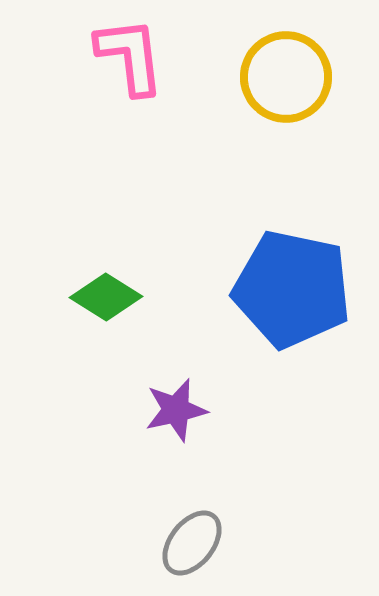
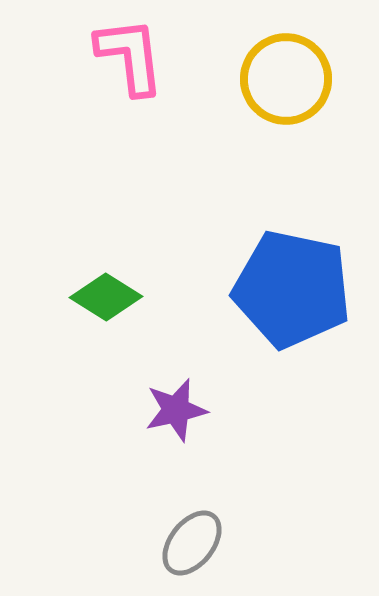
yellow circle: moved 2 px down
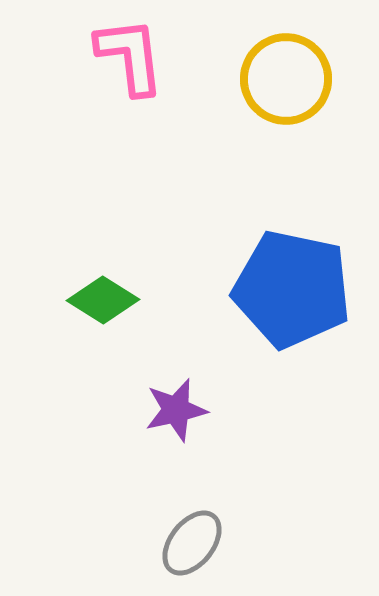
green diamond: moved 3 px left, 3 px down
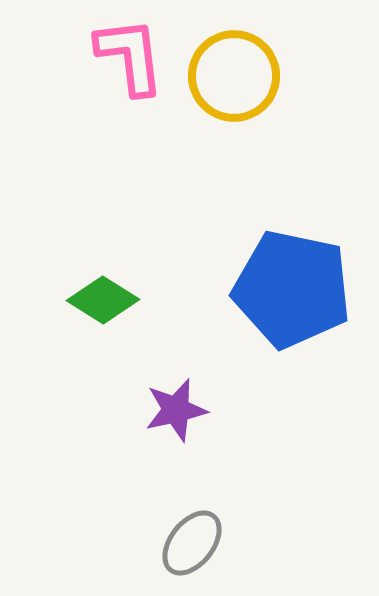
yellow circle: moved 52 px left, 3 px up
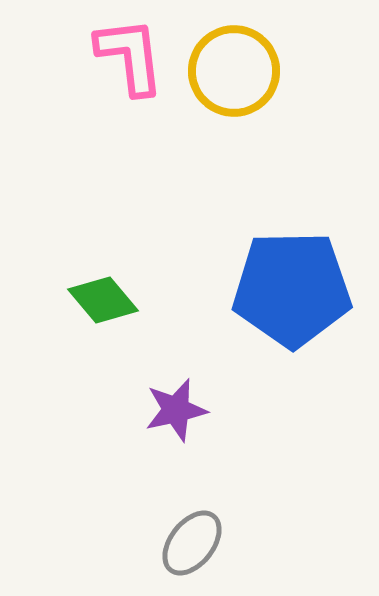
yellow circle: moved 5 px up
blue pentagon: rotated 13 degrees counterclockwise
green diamond: rotated 18 degrees clockwise
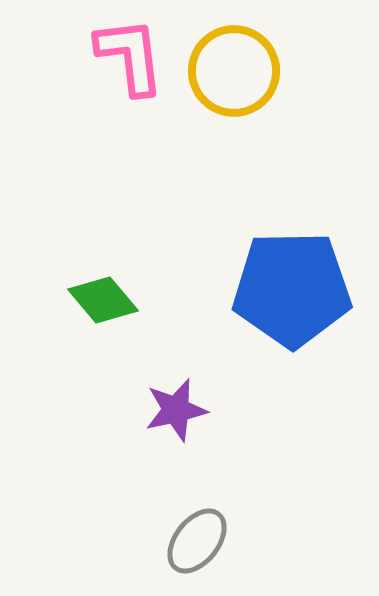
gray ellipse: moved 5 px right, 2 px up
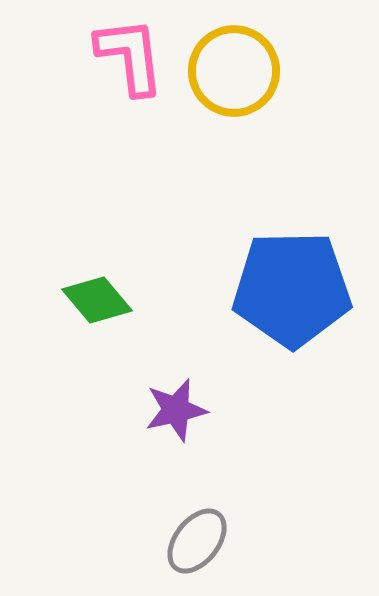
green diamond: moved 6 px left
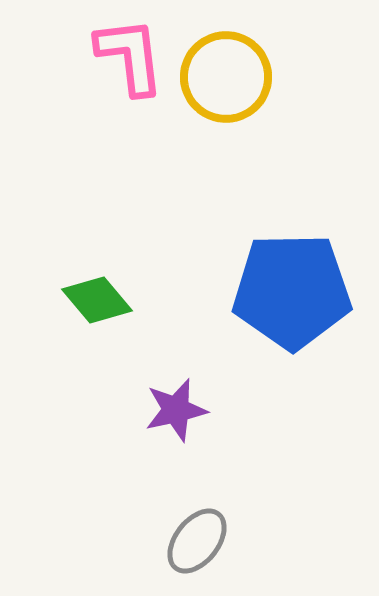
yellow circle: moved 8 px left, 6 px down
blue pentagon: moved 2 px down
